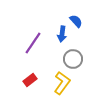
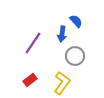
gray circle: moved 2 px right, 3 px up
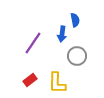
blue semicircle: moved 1 px left, 1 px up; rotated 32 degrees clockwise
gray circle: moved 2 px right
yellow L-shape: moved 5 px left; rotated 145 degrees clockwise
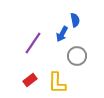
blue arrow: rotated 21 degrees clockwise
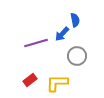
blue arrow: rotated 14 degrees clockwise
purple line: moved 3 px right; rotated 40 degrees clockwise
yellow L-shape: rotated 90 degrees clockwise
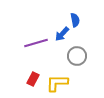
red rectangle: moved 3 px right, 1 px up; rotated 24 degrees counterclockwise
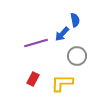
yellow L-shape: moved 5 px right
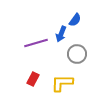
blue semicircle: rotated 48 degrees clockwise
blue arrow: moved 1 px left; rotated 21 degrees counterclockwise
gray circle: moved 2 px up
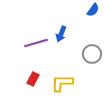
blue semicircle: moved 18 px right, 10 px up
gray circle: moved 15 px right
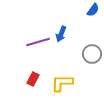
purple line: moved 2 px right, 1 px up
